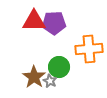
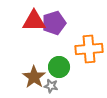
purple pentagon: rotated 15 degrees counterclockwise
gray star: moved 1 px right, 5 px down; rotated 16 degrees counterclockwise
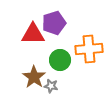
red triangle: moved 1 px left, 13 px down
green circle: moved 1 px right, 7 px up
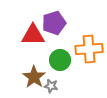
red triangle: moved 1 px down
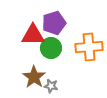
orange cross: moved 2 px up
green circle: moved 9 px left, 12 px up
